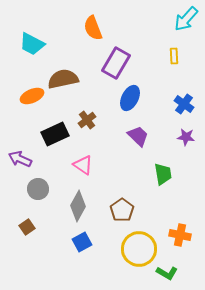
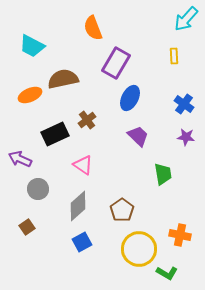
cyan trapezoid: moved 2 px down
orange ellipse: moved 2 px left, 1 px up
gray diamond: rotated 20 degrees clockwise
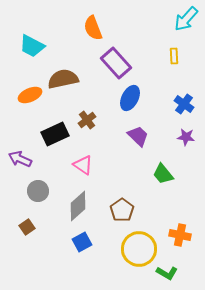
purple rectangle: rotated 72 degrees counterclockwise
green trapezoid: rotated 150 degrees clockwise
gray circle: moved 2 px down
